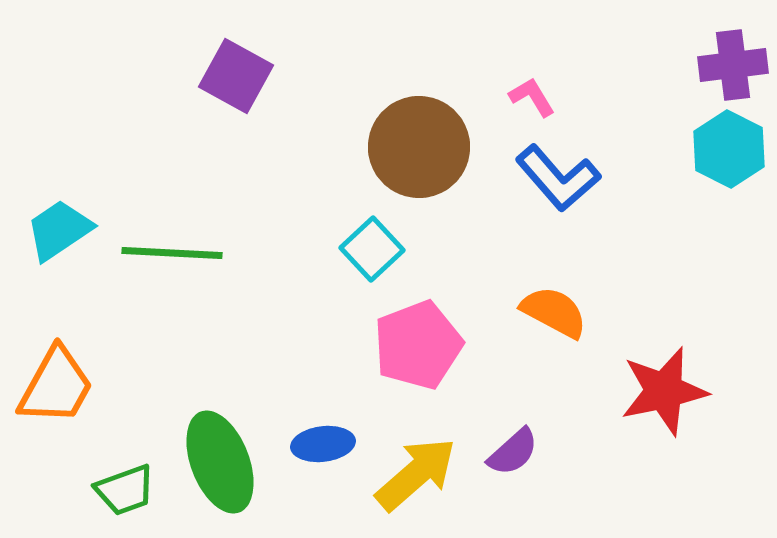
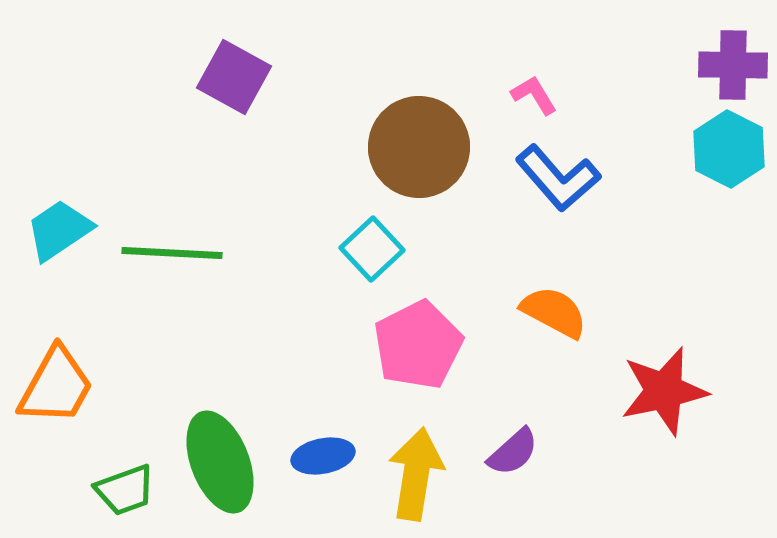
purple cross: rotated 8 degrees clockwise
purple square: moved 2 px left, 1 px down
pink L-shape: moved 2 px right, 2 px up
pink pentagon: rotated 6 degrees counterclockwise
blue ellipse: moved 12 px down; rotated 4 degrees counterclockwise
yellow arrow: rotated 40 degrees counterclockwise
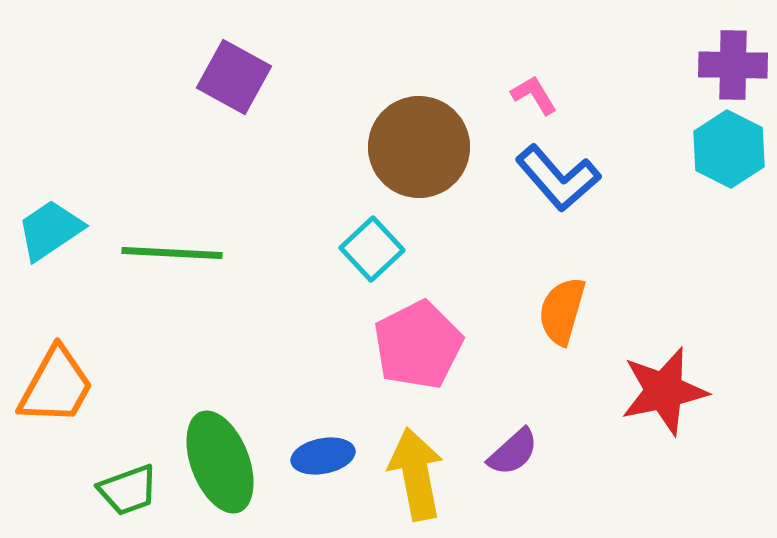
cyan trapezoid: moved 9 px left
orange semicircle: moved 8 px right, 1 px up; rotated 102 degrees counterclockwise
yellow arrow: rotated 20 degrees counterclockwise
green trapezoid: moved 3 px right
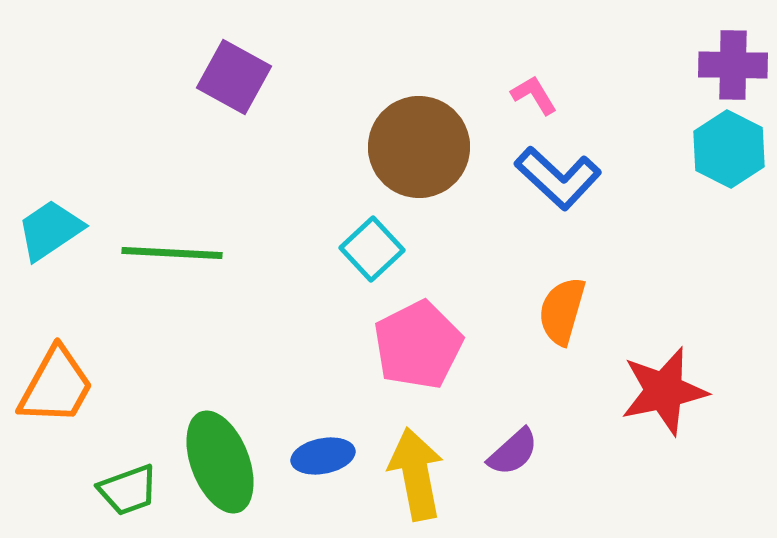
blue L-shape: rotated 6 degrees counterclockwise
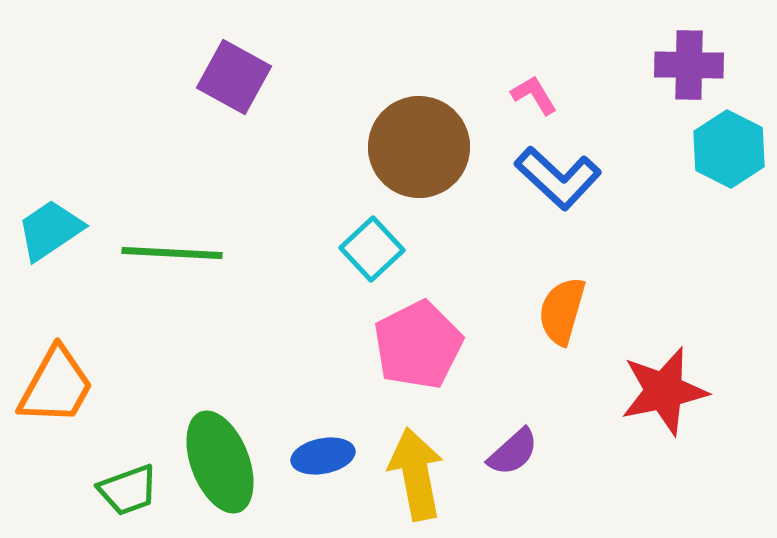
purple cross: moved 44 px left
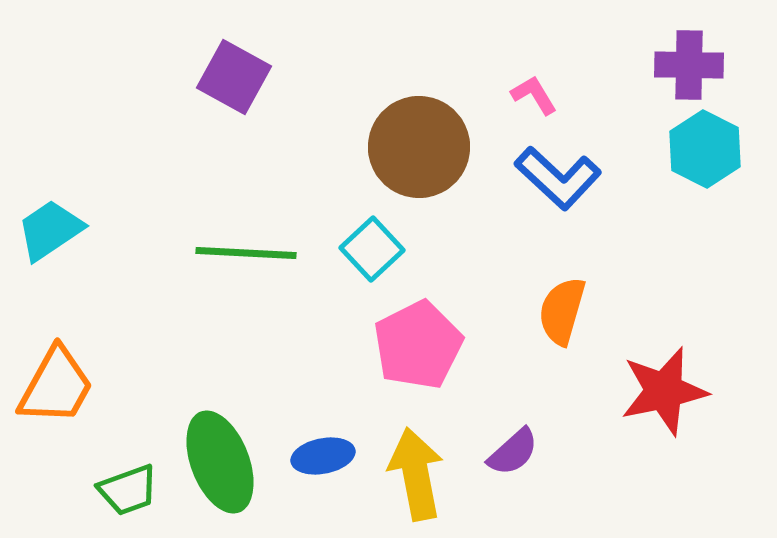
cyan hexagon: moved 24 px left
green line: moved 74 px right
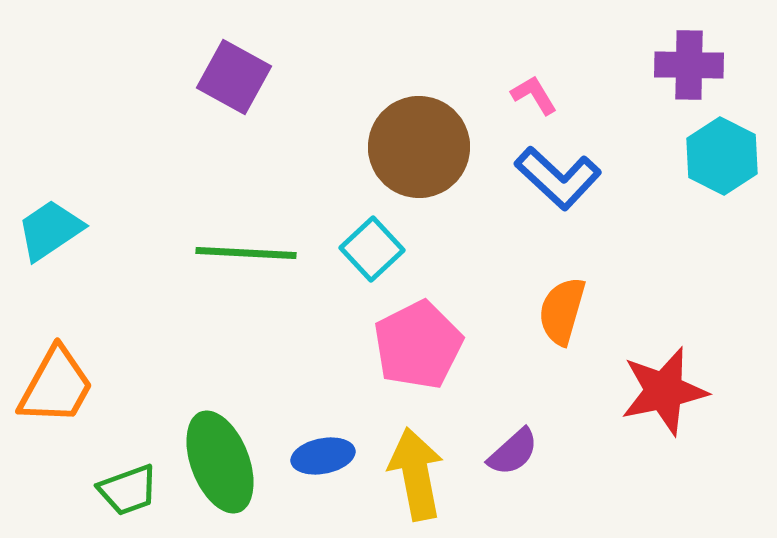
cyan hexagon: moved 17 px right, 7 px down
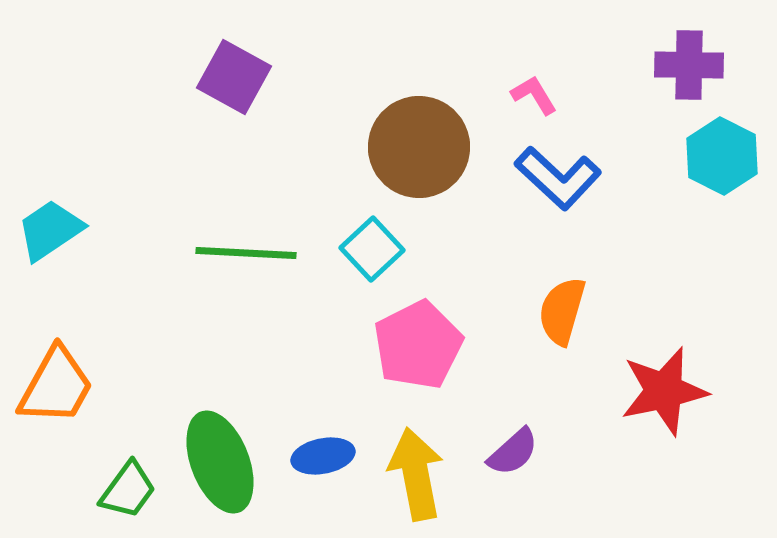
green trapezoid: rotated 34 degrees counterclockwise
